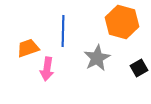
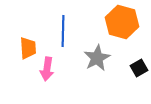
orange trapezoid: rotated 105 degrees clockwise
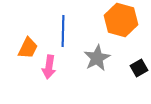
orange hexagon: moved 1 px left, 2 px up
orange trapezoid: rotated 30 degrees clockwise
pink arrow: moved 2 px right, 2 px up
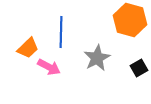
orange hexagon: moved 9 px right
blue line: moved 2 px left, 1 px down
orange trapezoid: rotated 20 degrees clockwise
pink arrow: rotated 70 degrees counterclockwise
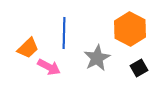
orange hexagon: moved 9 px down; rotated 12 degrees clockwise
blue line: moved 3 px right, 1 px down
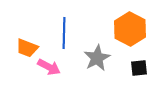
orange trapezoid: moved 1 px left; rotated 65 degrees clockwise
black square: rotated 24 degrees clockwise
